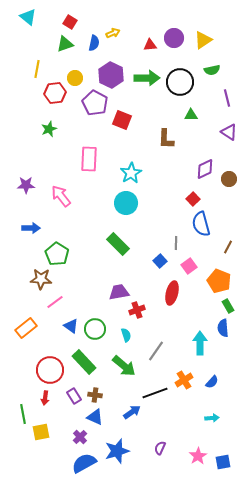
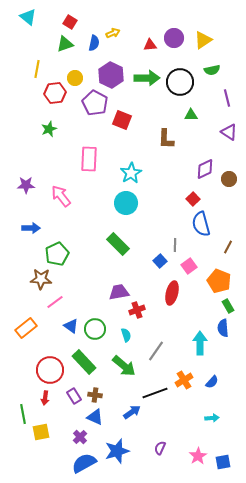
gray line at (176, 243): moved 1 px left, 2 px down
green pentagon at (57, 254): rotated 15 degrees clockwise
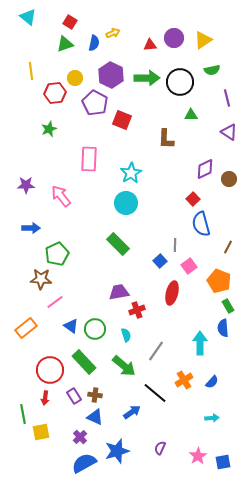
yellow line at (37, 69): moved 6 px left, 2 px down; rotated 18 degrees counterclockwise
black line at (155, 393): rotated 60 degrees clockwise
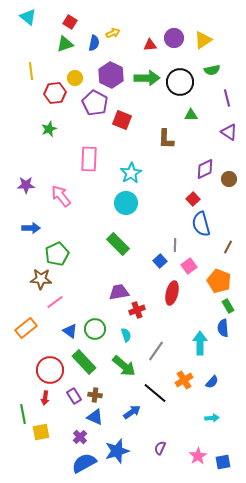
blue triangle at (71, 326): moved 1 px left, 5 px down
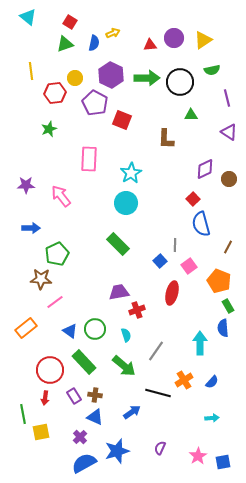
black line at (155, 393): moved 3 px right; rotated 25 degrees counterclockwise
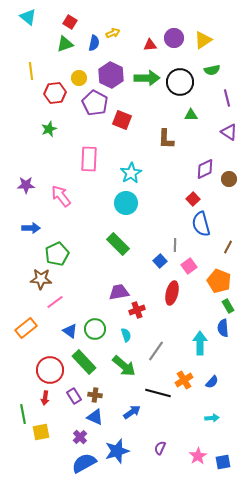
yellow circle at (75, 78): moved 4 px right
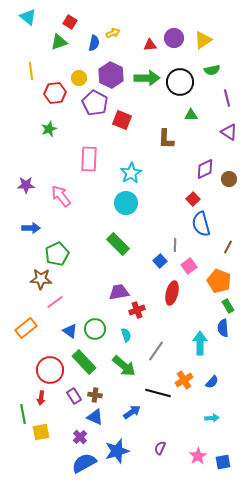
green triangle at (65, 44): moved 6 px left, 2 px up
red arrow at (45, 398): moved 4 px left
